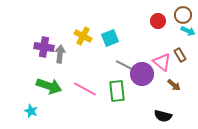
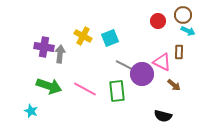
brown rectangle: moved 1 px left, 3 px up; rotated 32 degrees clockwise
pink triangle: rotated 12 degrees counterclockwise
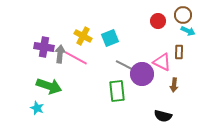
brown arrow: rotated 56 degrees clockwise
pink line: moved 9 px left, 31 px up
cyan star: moved 6 px right, 3 px up
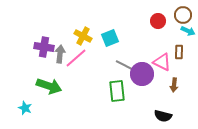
pink line: rotated 70 degrees counterclockwise
cyan star: moved 12 px left
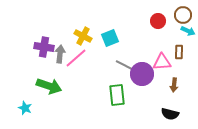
pink triangle: rotated 30 degrees counterclockwise
green rectangle: moved 4 px down
black semicircle: moved 7 px right, 2 px up
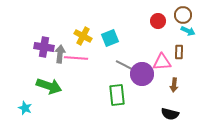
pink line: rotated 45 degrees clockwise
